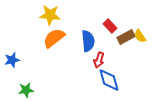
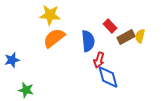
yellow semicircle: rotated 48 degrees clockwise
blue diamond: moved 1 px left, 3 px up
green star: rotated 21 degrees clockwise
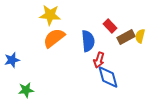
green star: rotated 21 degrees counterclockwise
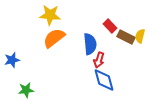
brown rectangle: rotated 54 degrees clockwise
blue semicircle: moved 2 px right, 3 px down
blue diamond: moved 4 px left, 3 px down
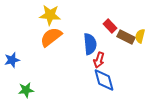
orange semicircle: moved 3 px left, 1 px up
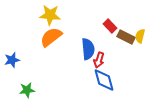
blue semicircle: moved 2 px left, 5 px down
green star: moved 1 px right
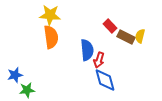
orange semicircle: rotated 120 degrees clockwise
blue semicircle: moved 1 px left, 1 px down
blue star: moved 3 px right, 15 px down
blue diamond: moved 1 px right
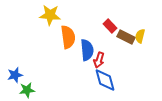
orange semicircle: moved 17 px right
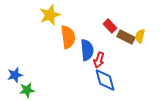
yellow star: rotated 25 degrees counterclockwise
